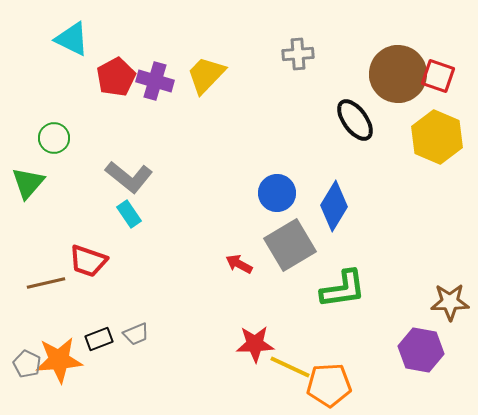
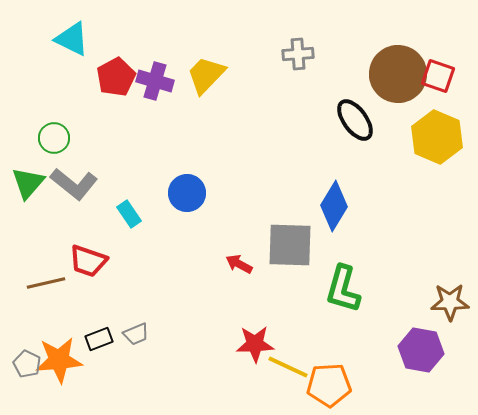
gray L-shape: moved 55 px left, 7 px down
blue circle: moved 90 px left
gray square: rotated 33 degrees clockwise
green L-shape: rotated 114 degrees clockwise
yellow line: moved 2 px left
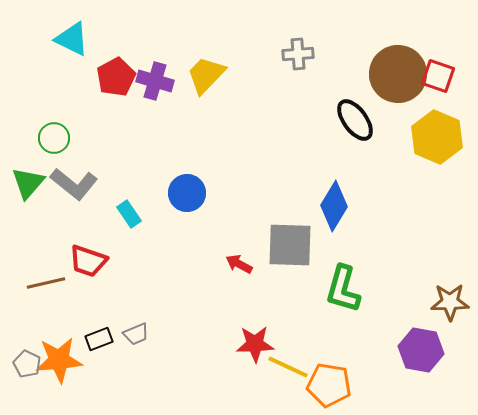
orange pentagon: rotated 12 degrees clockwise
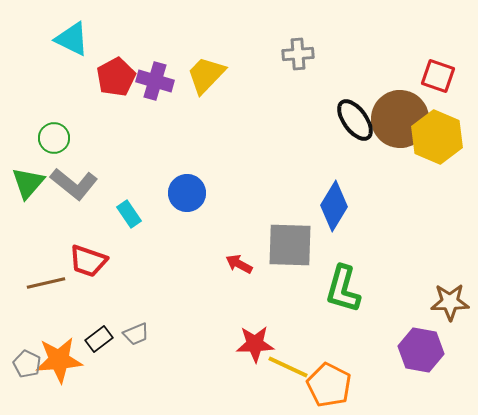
brown circle: moved 2 px right, 45 px down
black rectangle: rotated 16 degrees counterclockwise
orange pentagon: rotated 18 degrees clockwise
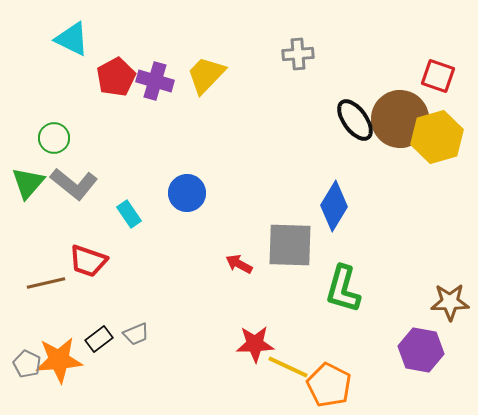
yellow hexagon: rotated 21 degrees clockwise
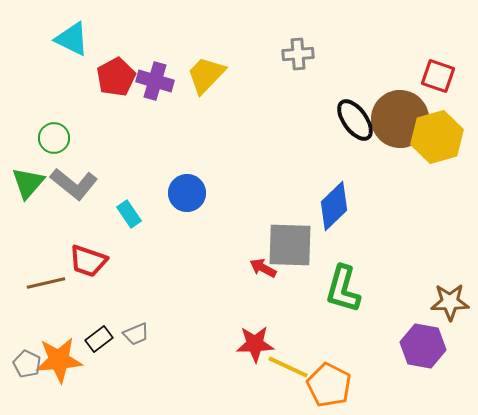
blue diamond: rotated 15 degrees clockwise
red arrow: moved 24 px right, 4 px down
purple hexagon: moved 2 px right, 4 px up
